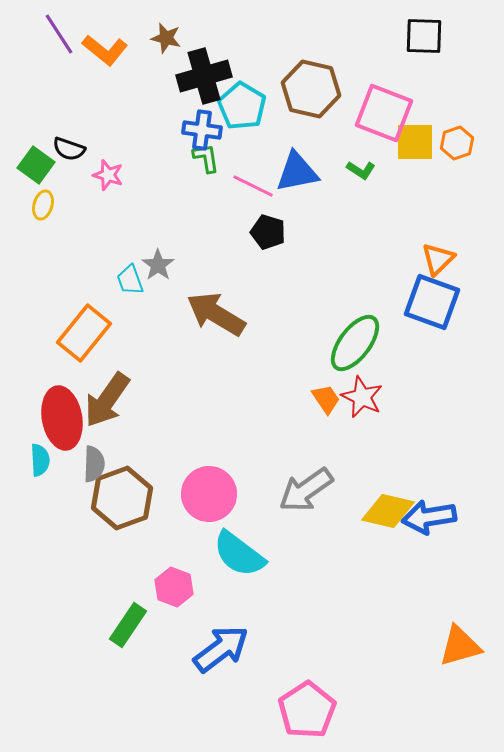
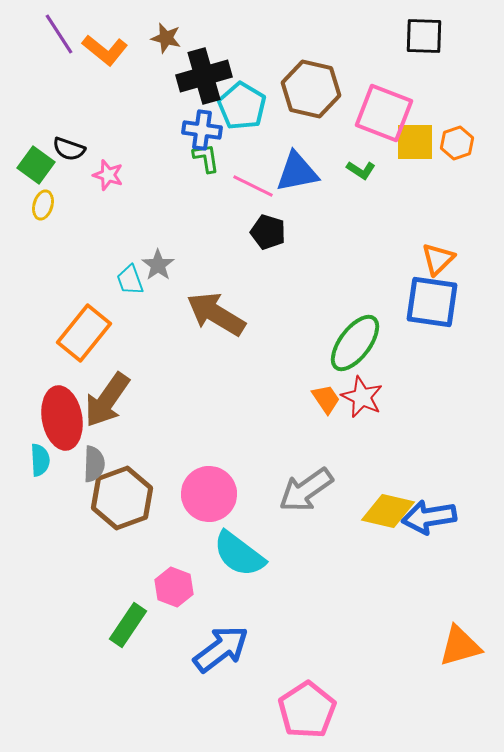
blue square at (432, 302): rotated 12 degrees counterclockwise
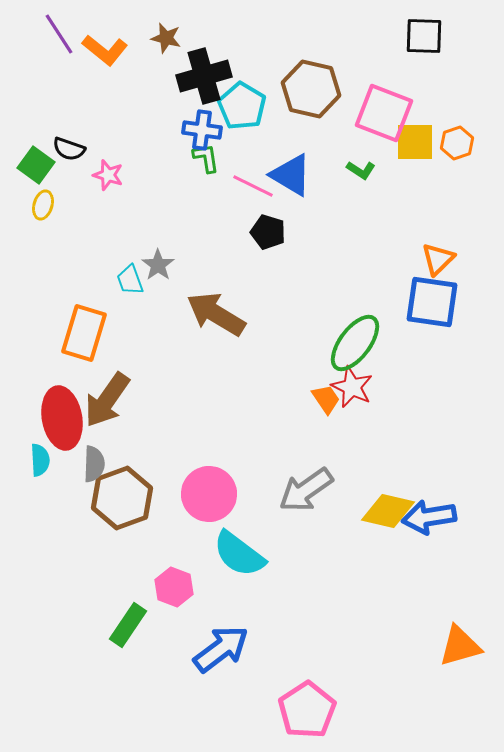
blue triangle at (297, 172): moved 6 px left, 3 px down; rotated 42 degrees clockwise
orange rectangle at (84, 333): rotated 22 degrees counterclockwise
red star at (362, 397): moved 10 px left, 10 px up
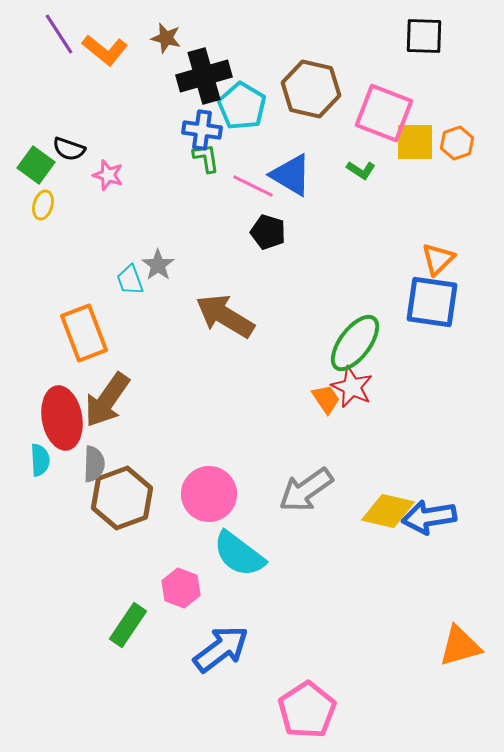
brown arrow at (216, 314): moved 9 px right, 2 px down
orange rectangle at (84, 333): rotated 38 degrees counterclockwise
pink hexagon at (174, 587): moved 7 px right, 1 px down
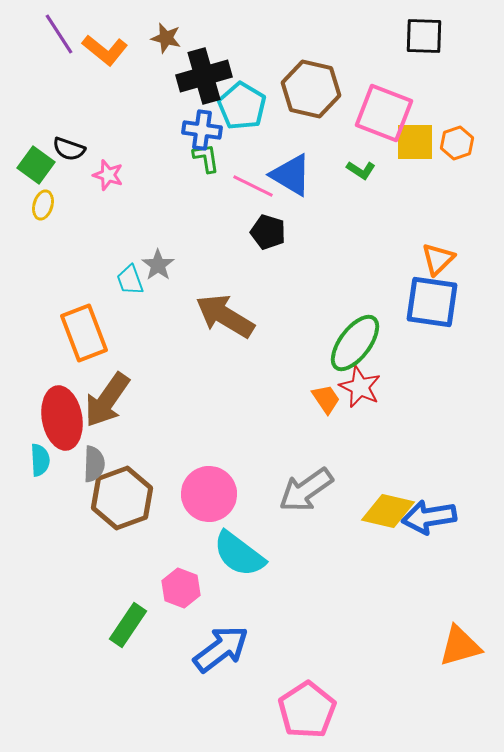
red star at (352, 387): moved 8 px right
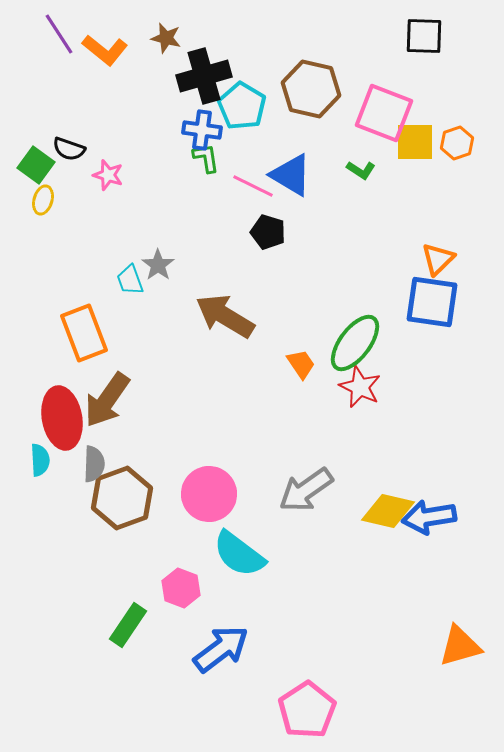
yellow ellipse at (43, 205): moved 5 px up
orange trapezoid at (326, 399): moved 25 px left, 35 px up
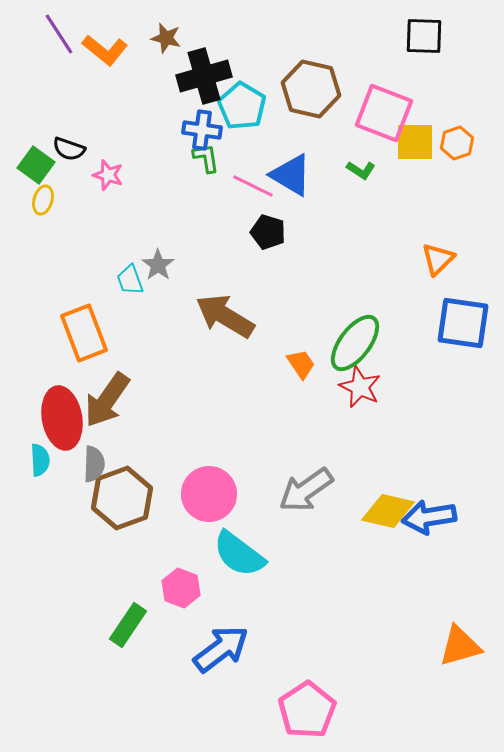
blue square at (432, 302): moved 31 px right, 21 px down
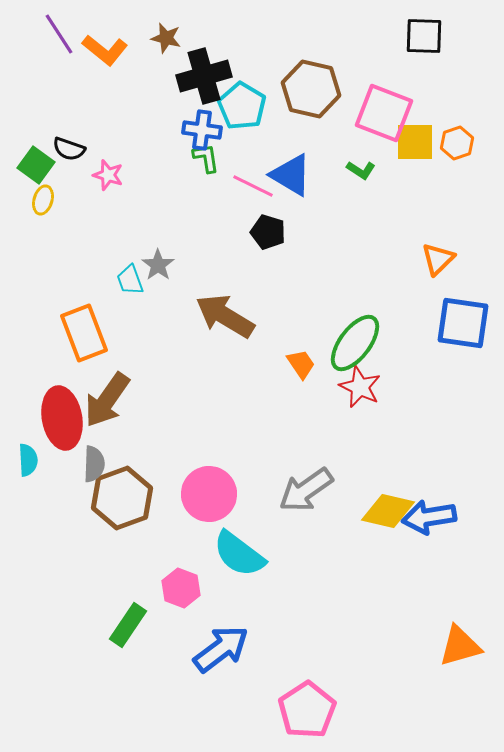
cyan semicircle at (40, 460): moved 12 px left
